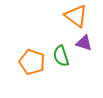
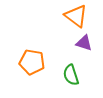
green semicircle: moved 10 px right, 19 px down
orange pentagon: rotated 10 degrees counterclockwise
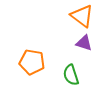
orange triangle: moved 6 px right
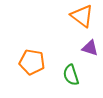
purple triangle: moved 6 px right, 5 px down
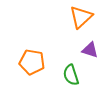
orange triangle: moved 1 px left, 1 px down; rotated 40 degrees clockwise
purple triangle: moved 2 px down
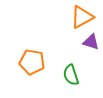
orange triangle: moved 1 px right; rotated 15 degrees clockwise
purple triangle: moved 1 px right, 8 px up
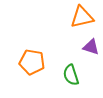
orange triangle: rotated 15 degrees clockwise
purple triangle: moved 5 px down
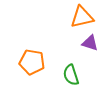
purple triangle: moved 1 px left, 4 px up
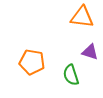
orange triangle: rotated 20 degrees clockwise
purple triangle: moved 9 px down
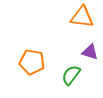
green semicircle: rotated 55 degrees clockwise
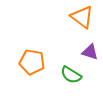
orange triangle: rotated 30 degrees clockwise
green semicircle: rotated 95 degrees counterclockwise
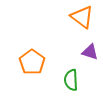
orange pentagon: rotated 25 degrees clockwise
green semicircle: moved 5 px down; rotated 55 degrees clockwise
